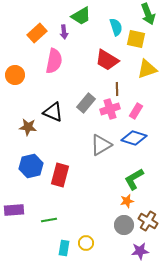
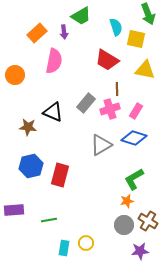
yellow triangle: moved 2 px left, 1 px down; rotated 30 degrees clockwise
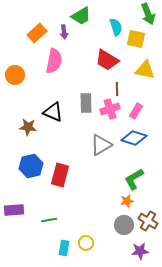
gray rectangle: rotated 42 degrees counterclockwise
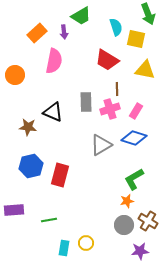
gray rectangle: moved 1 px up
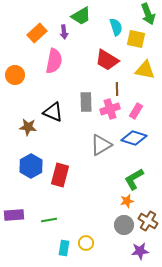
blue hexagon: rotated 15 degrees counterclockwise
purple rectangle: moved 5 px down
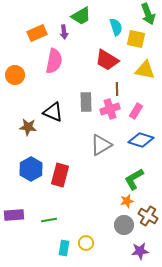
orange rectangle: rotated 18 degrees clockwise
blue diamond: moved 7 px right, 2 px down
blue hexagon: moved 3 px down
brown cross: moved 5 px up
